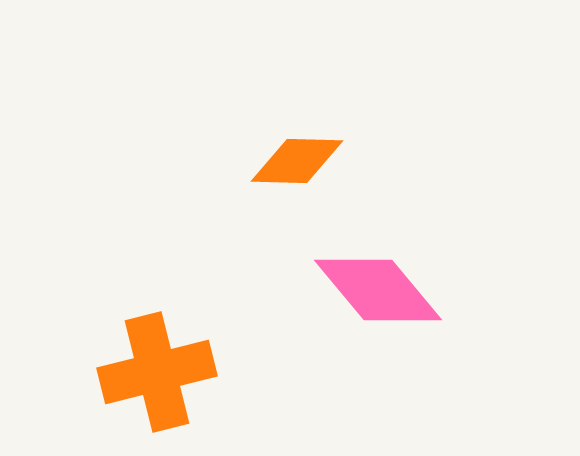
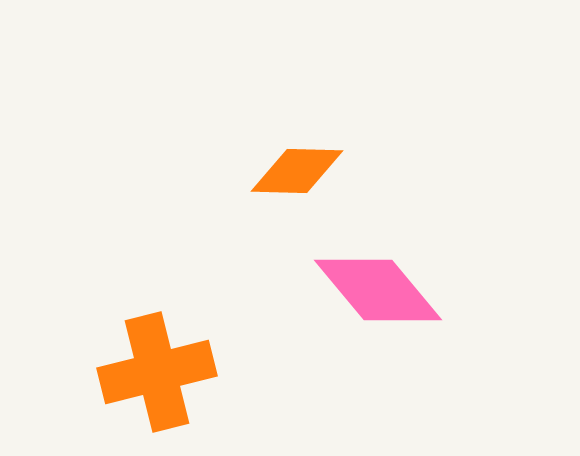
orange diamond: moved 10 px down
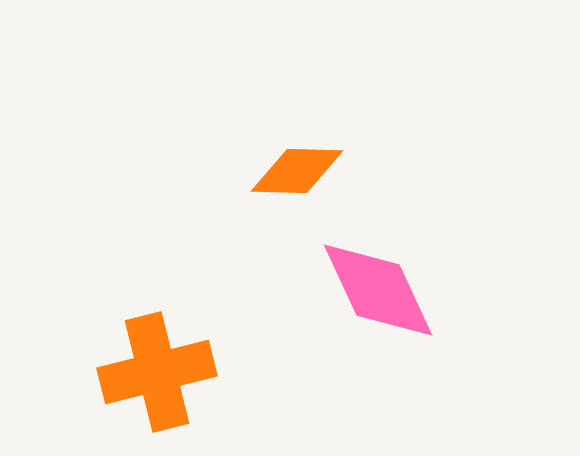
pink diamond: rotated 15 degrees clockwise
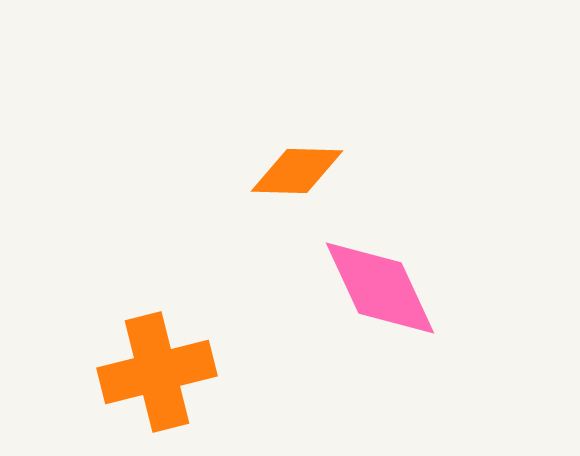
pink diamond: moved 2 px right, 2 px up
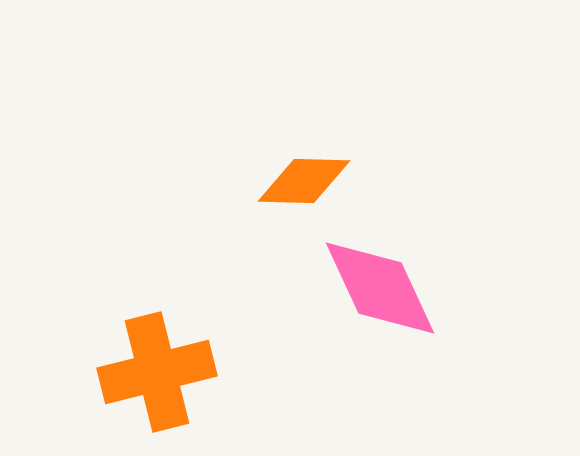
orange diamond: moved 7 px right, 10 px down
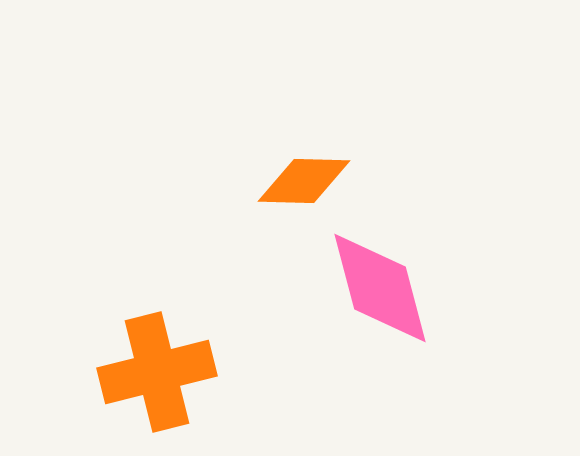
pink diamond: rotated 10 degrees clockwise
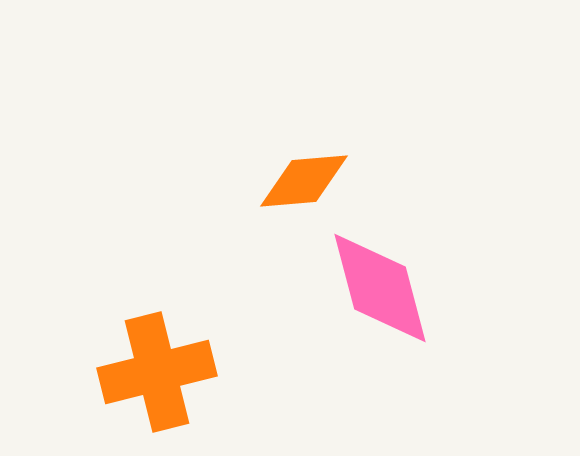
orange diamond: rotated 6 degrees counterclockwise
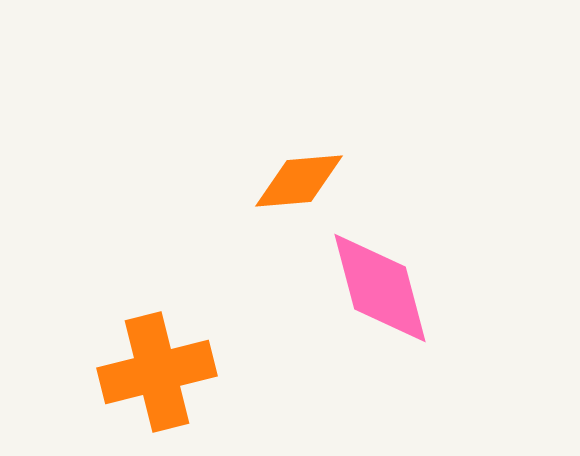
orange diamond: moved 5 px left
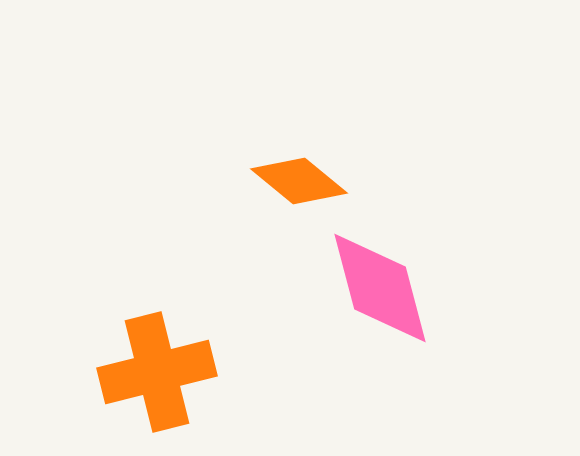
orange diamond: rotated 44 degrees clockwise
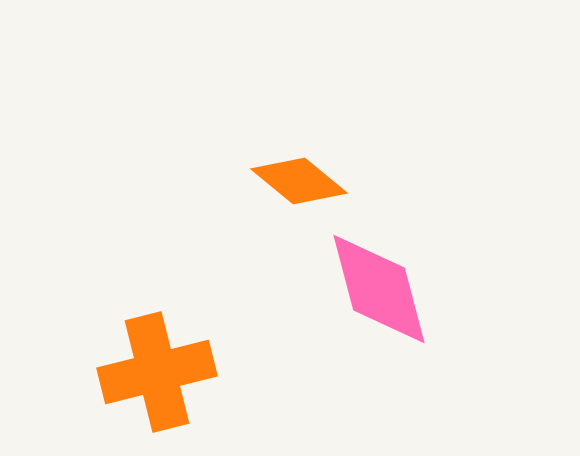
pink diamond: moved 1 px left, 1 px down
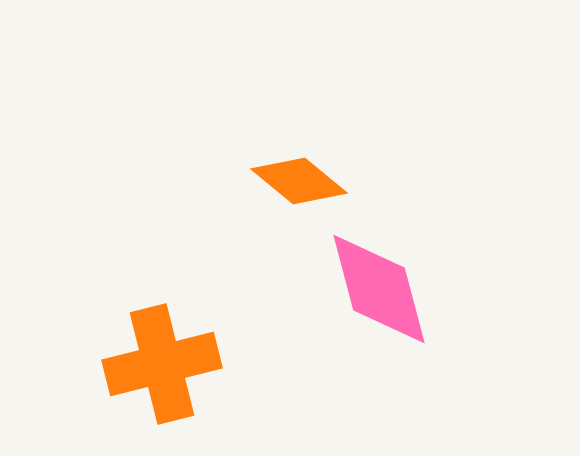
orange cross: moved 5 px right, 8 px up
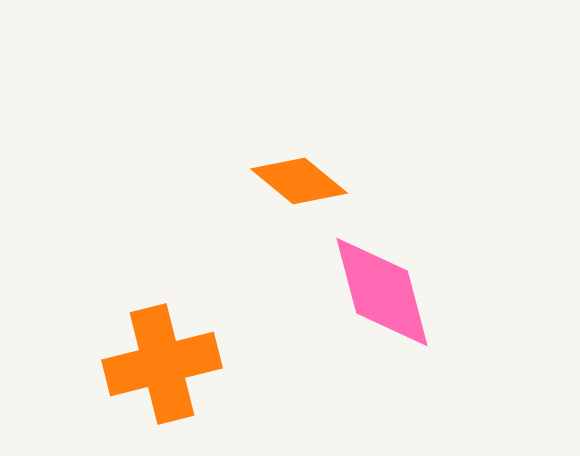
pink diamond: moved 3 px right, 3 px down
